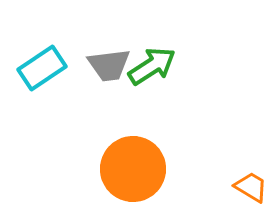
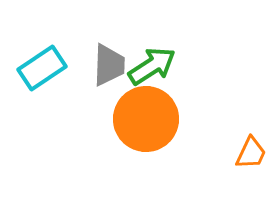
gray trapezoid: rotated 81 degrees counterclockwise
orange circle: moved 13 px right, 50 px up
orange trapezoid: moved 34 px up; rotated 84 degrees clockwise
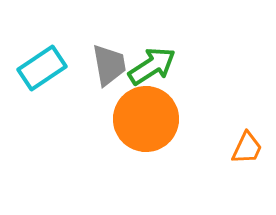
gray trapezoid: rotated 12 degrees counterclockwise
orange trapezoid: moved 4 px left, 5 px up
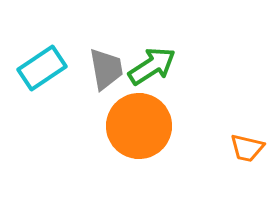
gray trapezoid: moved 3 px left, 4 px down
orange circle: moved 7 px left, 7 px down
orange trapezoid: rotated 78 degrees clockwise
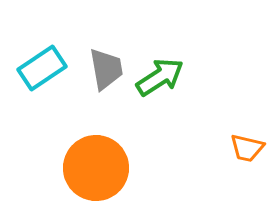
green arrow: moved 8 px right, 11 px down
orange circle: moved 43 px left, 42 px down
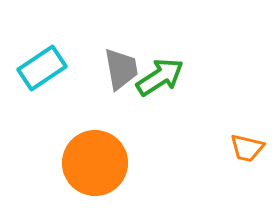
gray trapezoid: moved 15 px right
orange circle: moved 1 px left, 5 px up
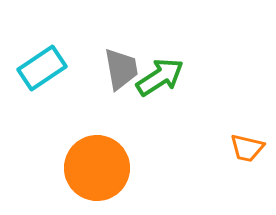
orange circle: moved 2 px right, 5 px down
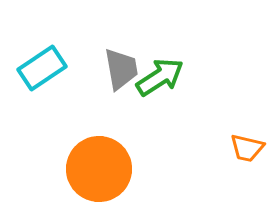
orange circle: moved 2 px right, 1 px down
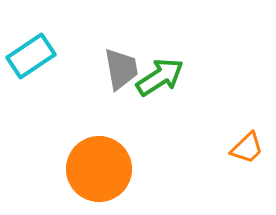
cyan rectangle: moved 11 px left, 12 px up
orange trapezoid: rotated 57 degrees counterclockwise
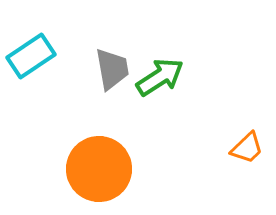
gray trapezoid: moved 9 px left
